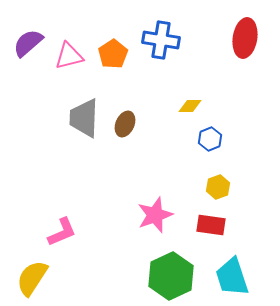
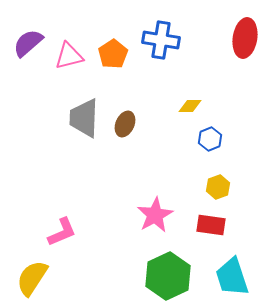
pink star: rotated 9 degrees counterclockwise
green hexagon: moved 3 px left
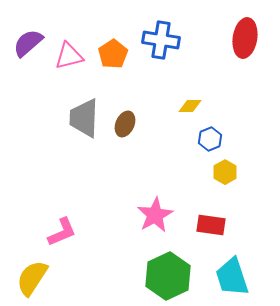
yellow hexagon: moved 7 px right, 15 px up; rotated 10 degrees counterclockwise
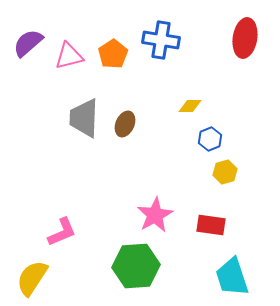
yellow hexagon: rotated 15 degrees clockwise
green hexagon: moved 32 px left, 10 px up; rotated 21 degrees clockwise
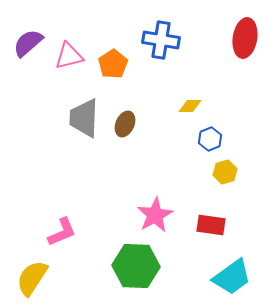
orange pentagon: moved 10 px down
green hexagon: rotated 6 degrees clockwise
cyan trapezoid: rotated 108 degrees counterclockwise
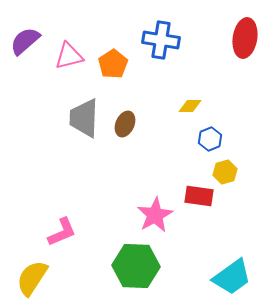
purple semicircle: moved 3 px left, 2 px up
red rectangle: moved 12 px left, 29 px up
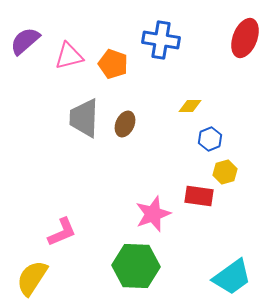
red ellipse: rotated 12 degrees clockwise
orange pentagon: rotated 20 degrees counterclockwise
pink star: moved 2 px left, 1 px up; rotated 9 degrees clockwise
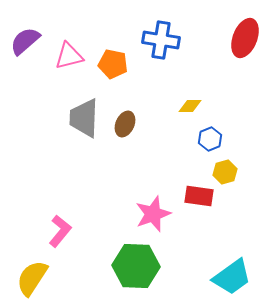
orange pentagon: rotated 8 degrees counterclockwise
pink L-shape: moved 2 px left, 1 px up; rotated 28 degrees counterclockwise
